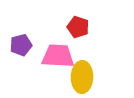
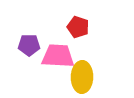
purple pentagon: moved 8 px right; rotated 15 degrees clockwise
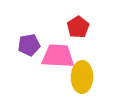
red pentagon: rotated 20 degrees clockwise
purple pentagon: rotated 10 degrees counterclockwise
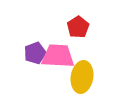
purple pentagon: moved 6 px right, 8 px down; rotated 10 degrees counterclockwise
yellow ellipse: rotated 8 degrees clockwise
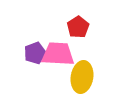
pink trapezoid: moved 2 px up
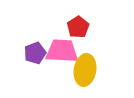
pink trapezoid: moved 4 px right, 3 px up
yellow ellipse: moved 3 px right, 7 px up
